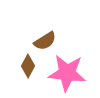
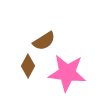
brown semicircle: moved 1 px left
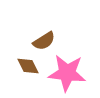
brown diamond: rotated 55 degrees counterclockwise
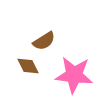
pink star: moved 7 px right, 2 px down
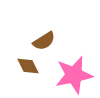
pink star: rotated 18 degrees counterclockwise
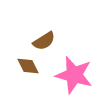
pink star: rotated 27 degrees clockwise
